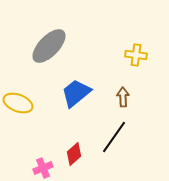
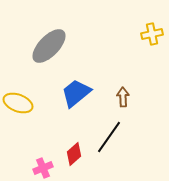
yellow cross: moved 16 px right, 21 px up; rotated 20 degrees counterclockwise
black line: moved 5 px left
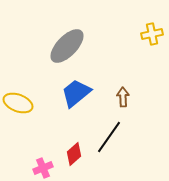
gray ellipse: moved 18 px right
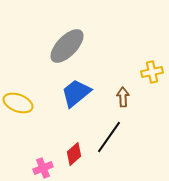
yellow cross: moved 38 px down
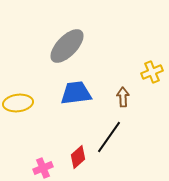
yellow cross: rotated 10 degrees counterclockwise
blue trapezoid: rotated 32 degrees clockwise
yellow ellipse: rotated 28 degrees counterclockwise
red diamond: moved 4 px right, 3 px down
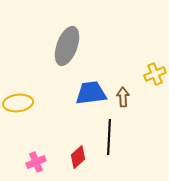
gray ellipse: rotated 24 degrees counterclockwise
yellow cross: moved 3 px right, 2 px down
blue trapezoid: moved 15 px right
black line: rotated 32 degrees counterclockwise
pink cross: moved 7 px left, 6 px up
